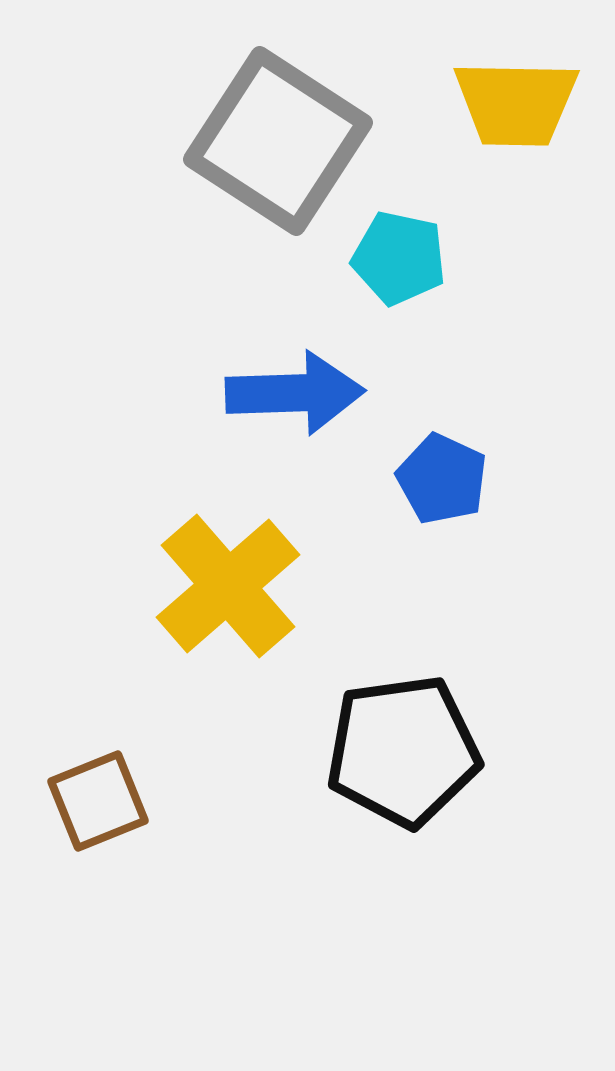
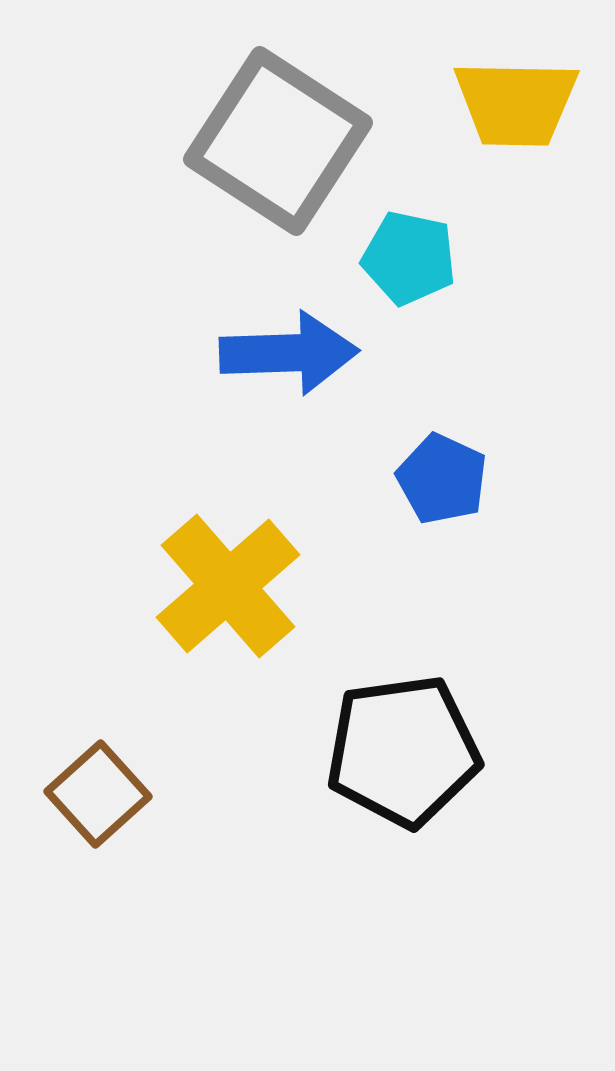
cyan pentagon: moved 10 px right
blue arrow: moved 6 px left, 40 px up
brown square: moved 7 px up; rotated 20 degrees counterclockwise
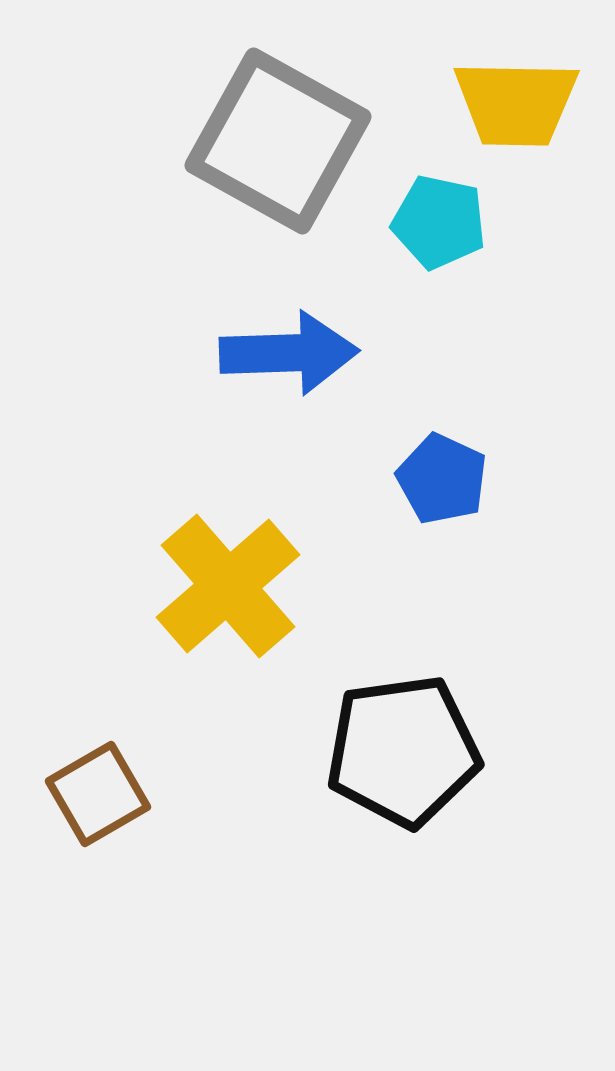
gray square: rotated 4 degrees counterclockwise
cyan pentagon: moved 30 px right, 36 px up
brown square: rotated 12 degrees clockwise
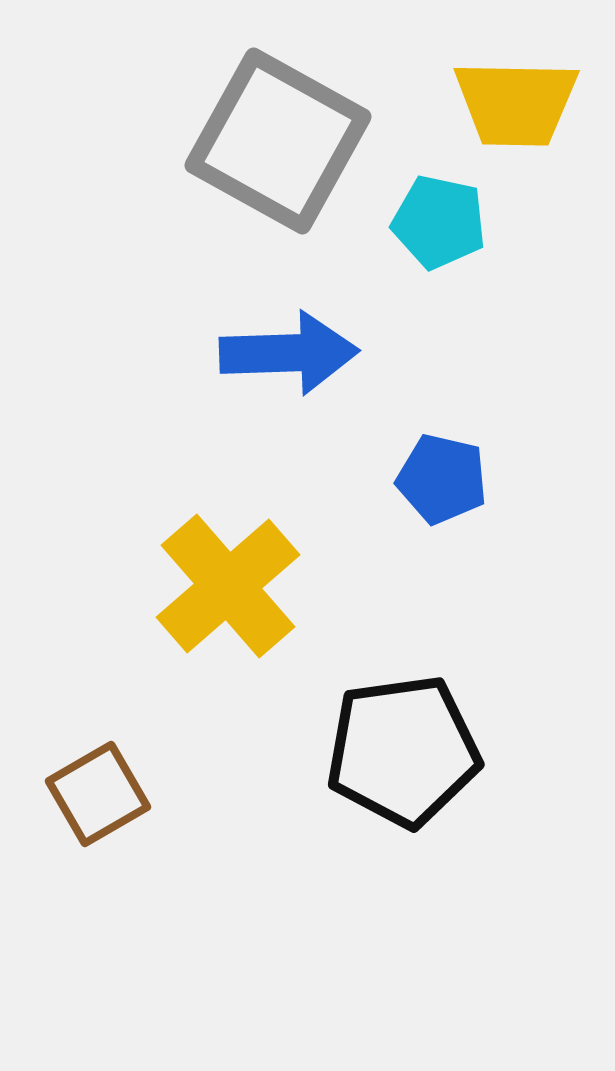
blue pentagon: rotated 12 degrees counterclockwise
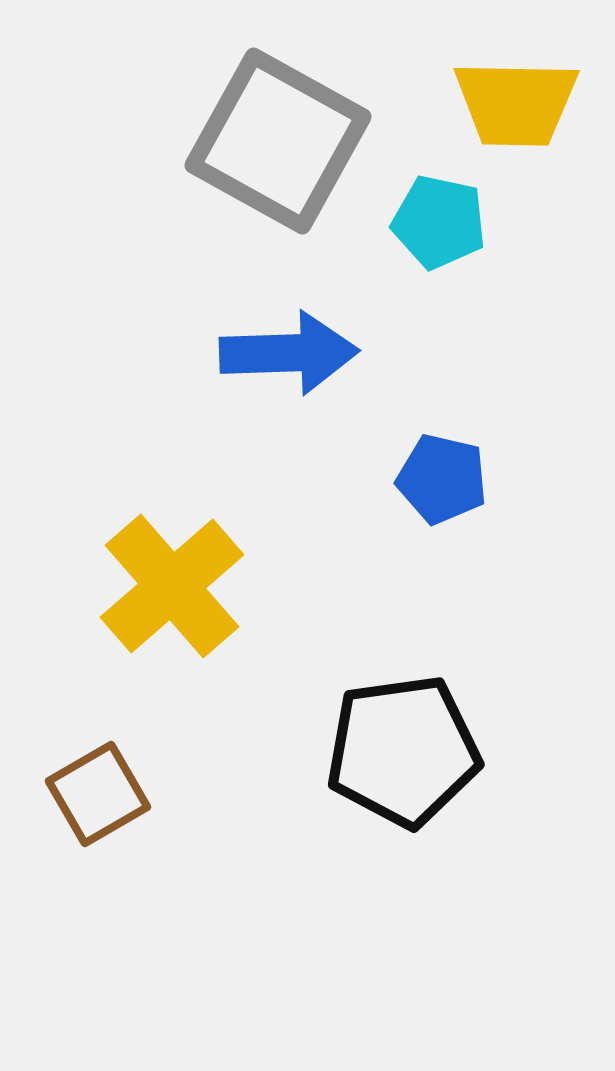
yellow cross: moved 56 px left
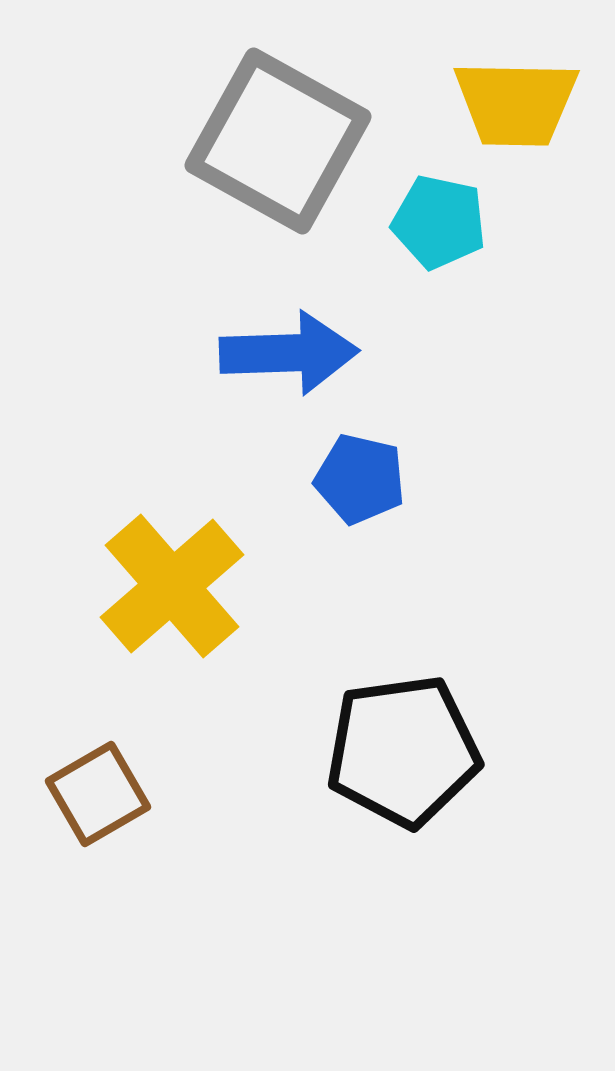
blue pentagon: moved 82 px left
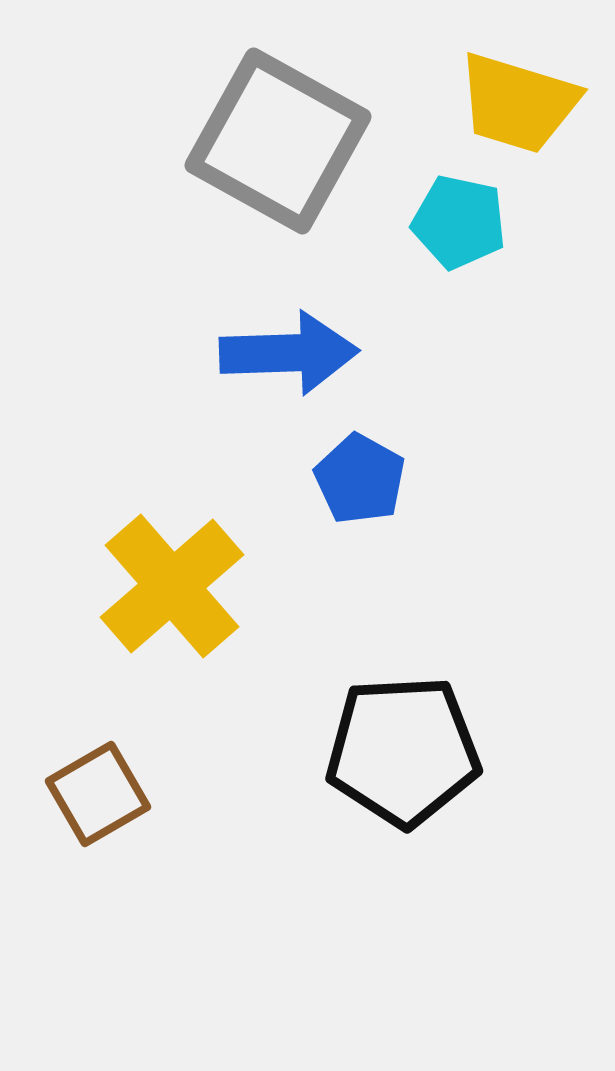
yellow trapezoid: moved 2 px right; rotated 16 degrees clockwise
cyan pentagon: moved 20 px right
blue pentagon: rotated 16 degrees clockwise
black pentagon: rotated 5 degrees clockwise
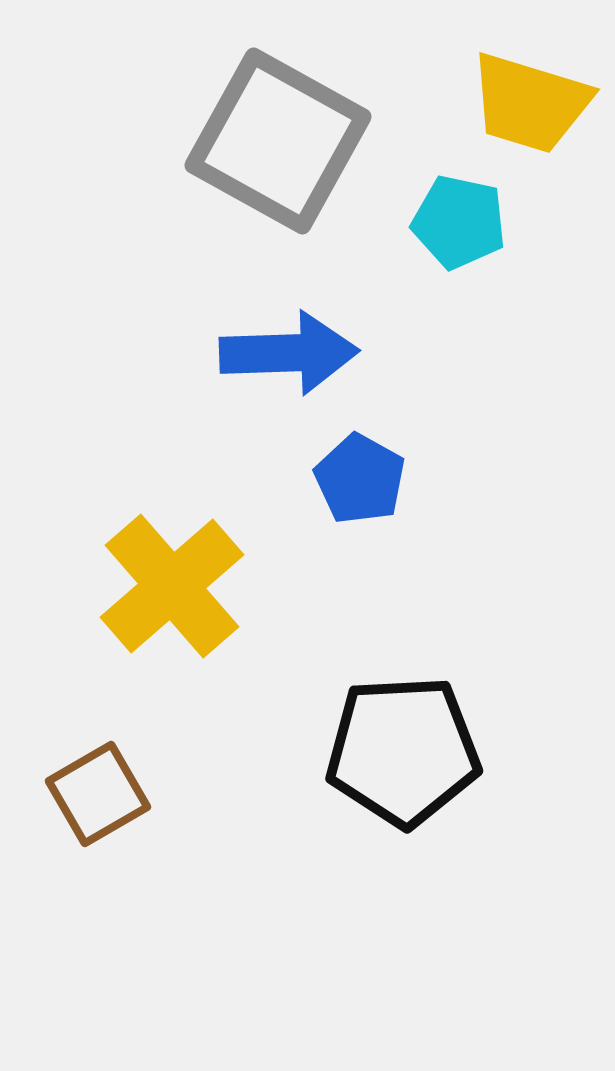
yellow trapezoid: moved 12 px right
